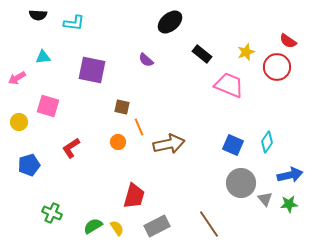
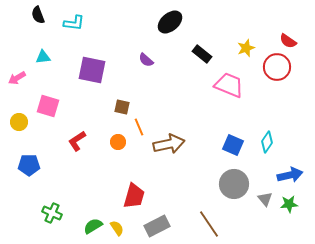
black semicircle: rotated 66 degrees clockwise
yellow star: moved 4 px up
red L-shape: moved 6 px right, 7 px up
blue pentagon: rotated 15 degrees clockwise
gray circle: moved 7 px left, 1 px down
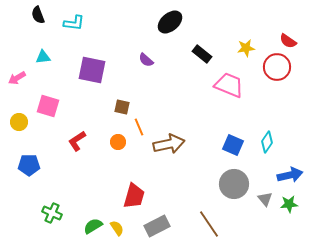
yellow star: rotated 12 degrees clockwise
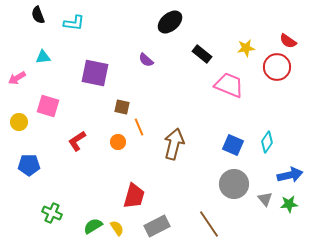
purple square: moved 3 px right, 3 px down
brown arrow: moved 5 px right; rotated 64 degrees counterclockwise
